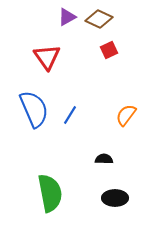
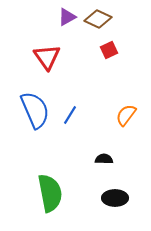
brown diamond: moved 1 px left
blue semicircle: moved 1 px right, 1 px down
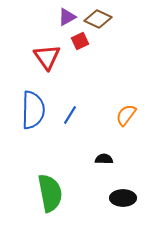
red square: moved 29 px left, 9 px up
blue semicircle: moved 2 px left; rotated 24 degrees clockwise
black ellipse: moved 8 px right
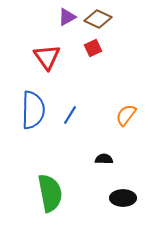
red square: moved 13 px right, 7 px down
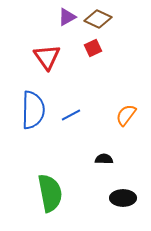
blue line: moved 1 px right; rotated 30 degrees clockwise
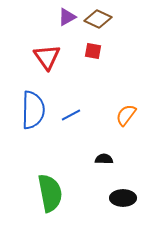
red square: moved 3 px down; rotated 36 degrees clockwise
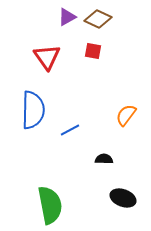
blue line: moved 1 px left, 15 px down
green semicircle: moved 12 px down
black ellipse: rotated 20 degrees clockwise
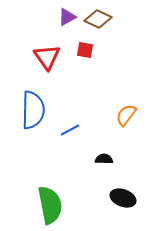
red square: moved 8 px left, 1 px up
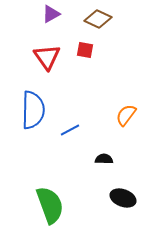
purple triangle: moved 16 px left, 3 px up
green semicircle: rotated 9 degrees counterclockwise
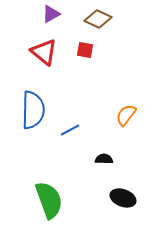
red triangle: moved 3 px left, 5 px up; rotated 16 degrees counterclockwise
green semicircle: moved 1 px left, 5 px up
